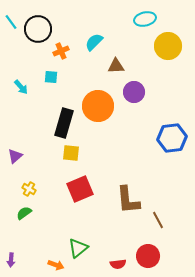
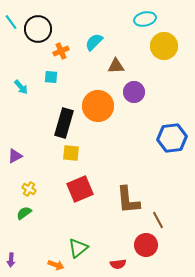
yellow circle: moved 4 px left
purple triangle: rotated 14 degrees clockwise
red circle: moved 2 px left, 11 px up
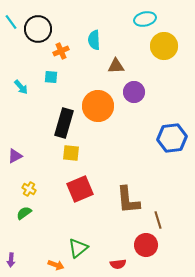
cyan semicircle: moved 2 px up; rotated 48 degrees counterclockwise
brown line: rotated 12 degrees clockwise
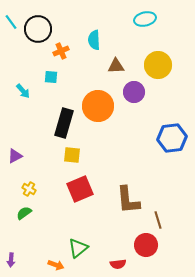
yellow circle: moved 6 px left, 19 px down
cyan arrow: moved 2 px right, 4 px down
yellow square: moved 1 px right, 2 px down
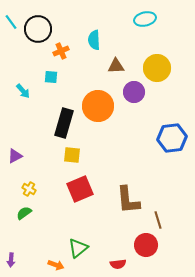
yellow circle: moved 1 px left, 3 px down
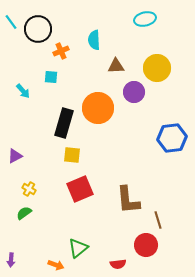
orange circle: moved 2 px down
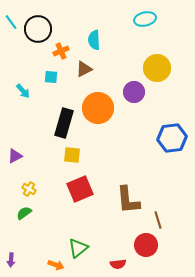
brown triangle: moved 32 px left, 3 px down; rotated 24 degrees counterclockwise
